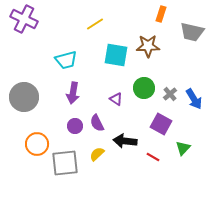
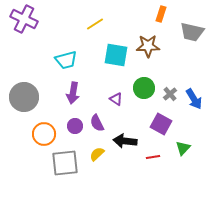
orange circle: moved 7 px right, 10 px up
red line: rotated 40 degrees counterclockwise
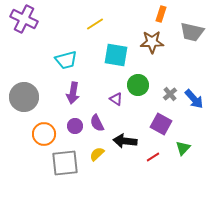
brown star: moved 4 px right, 4 px up
green circle: moved 6 px left, 3 px up
blue arrow: rotated 10 degrees counterclockwise
red line: rotated 24 degrees counterclockwise
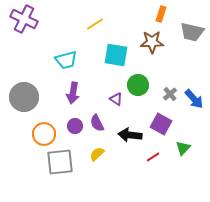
black arrow: moved 5 px right, 6 px up
gray square: moved 5 px left, 1 px up
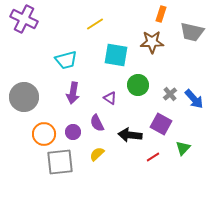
purple triangle: moved 6 px left, 1 px up
purple circle: moved 2 px left, 6 px down
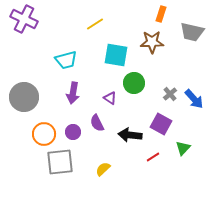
green circle: moved 4 px left, 2 px up
yellow semicircle: moved 6 px right, 15 px down
